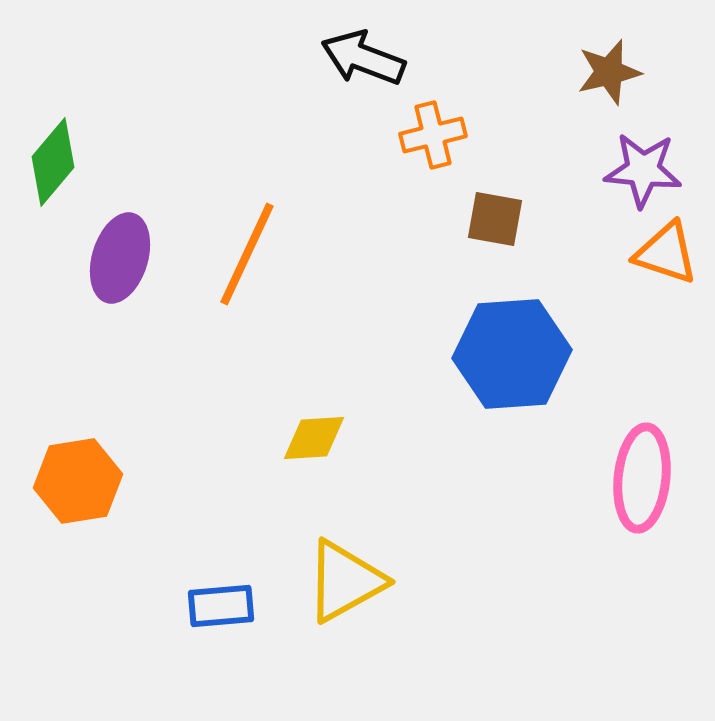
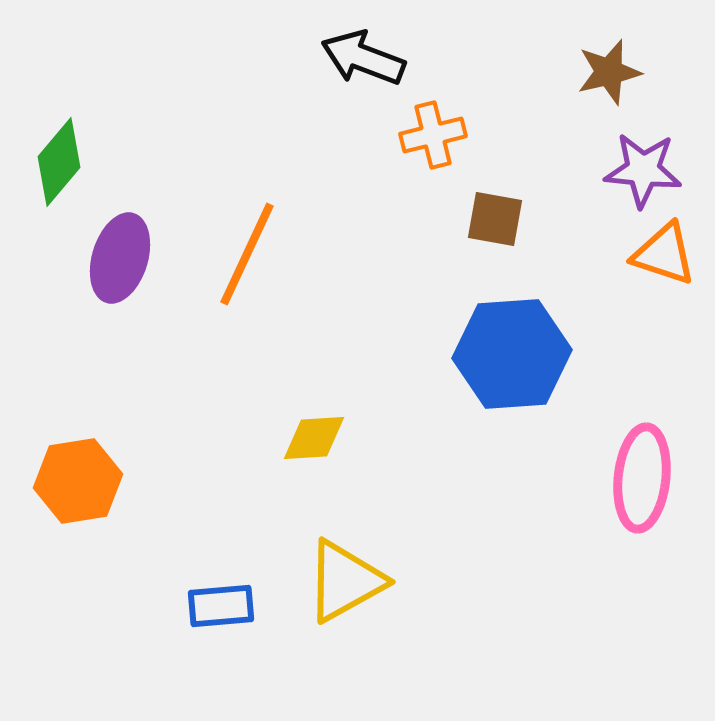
green diamond: moved 6 px right
orange triangle: moved 2 px left, 1 px down
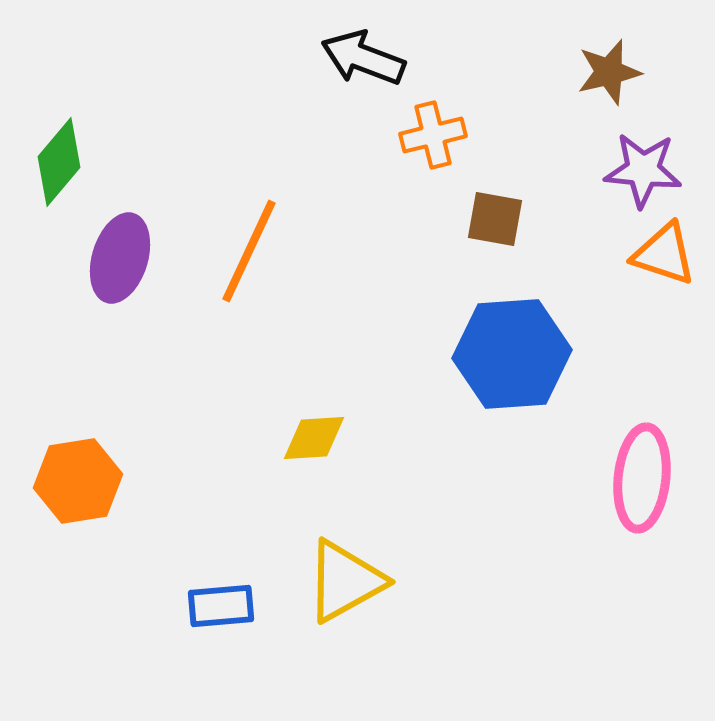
orange line: moved 2 px right, 3 px up
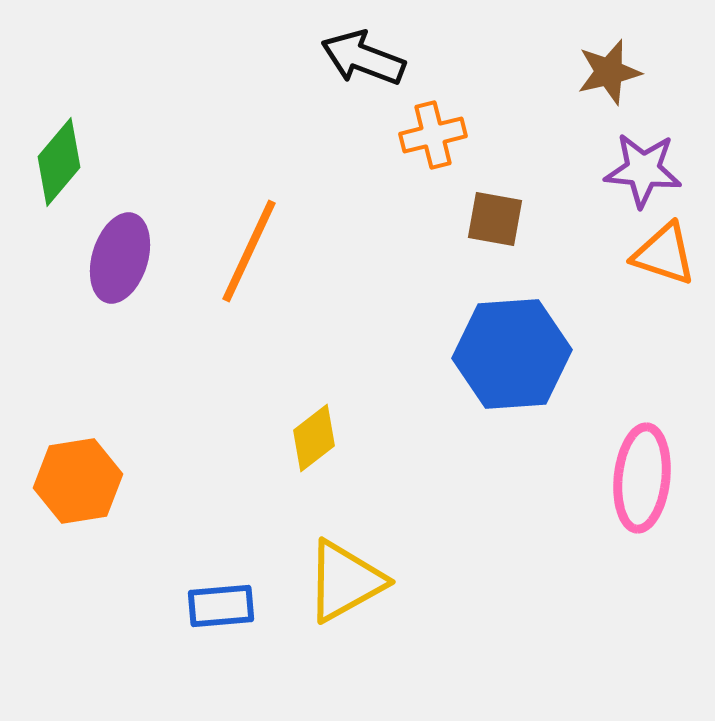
yellow diamond: rotated 34 degrees counterclockwise
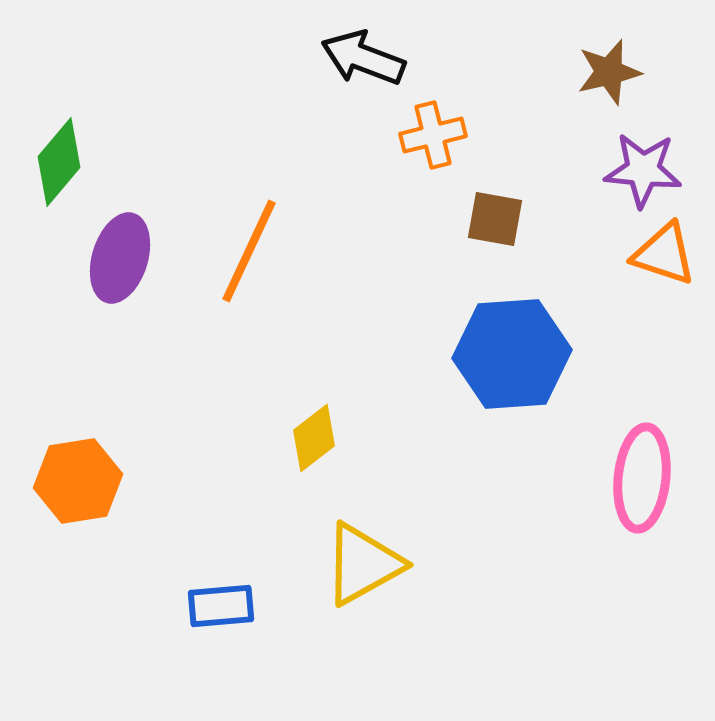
yellow triangle: moved 18 px right, 17 px up
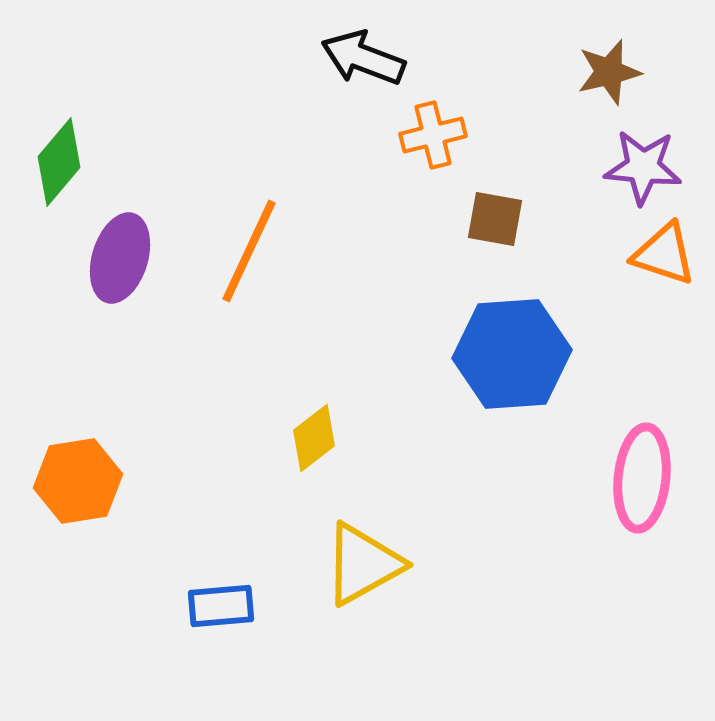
purple star: moved 3 px up
